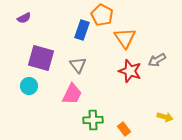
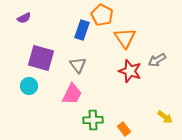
yellow arrow: rotated 21 degrees clockwise
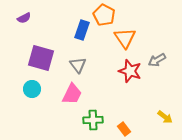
orange pentagon: moved 2 px right
cyan circle: moved 3 px right, 3 px down
